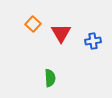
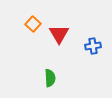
red triangle: moved 2 px left, 1 px down
blue cross: moved 5 px down
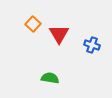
blue cross: moved 1 px left, 1 px up; rotated 28 degrees clockwise
green semicircle: rotated 78 degrees counterclockwise
